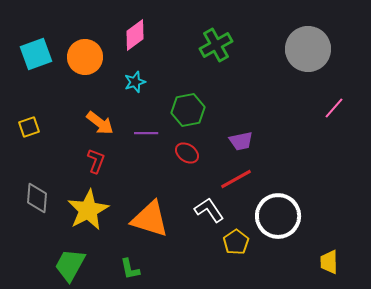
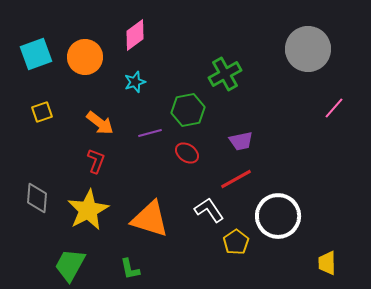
green cross: moved 9 px right, 29 px down
yellow square: moved 13 px right, 15 px up
purple line: moved 4 px right; rotated 15 degrees counterclockwise
yellow trapezoid: moved 2 px left, 1 px down
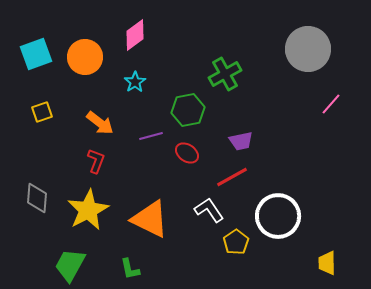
cyan star: rotated 15 degrees counterclockwise
pink line: moved 3 px left, 4 px up
purple line: moved 1 px right, 3 px down
red line: moved 4 px left, 2 px up
orange triangle: rotated 9 degrees clockwise
